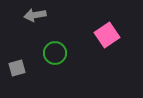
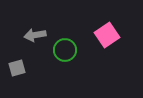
gray arrow: moved 20 px down
green circle: moved 10 px right, 3 px up
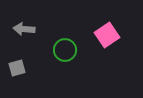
gray arrow: moved 11 px left, 6 px up; rotated 15 degrees clockwise
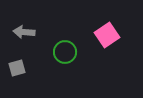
gray arrow: moved 3 px down
green circle: moved 2 px down
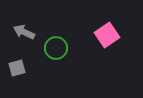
gray arrow: rotated 20 degrees clockwise
green circle: moved 9 px left, 4 px up
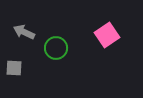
gray square: moved 3 px left; rotated 18 degrees clockwise
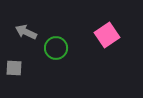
gray arrow: moved 2 px right
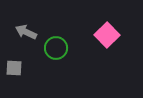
pink square: rotated 10 degrees counterclockwise
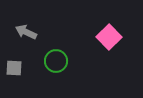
pink square: moved 2 px right, 2 px down
green circle: moved 13 px down
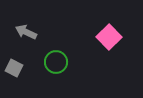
green circle: moved 1 px down
gray square: rotated 24 degrees clockwise
